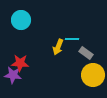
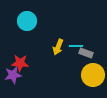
cyan circle: moved 6 px right, 1 px down
cyan line: moved 4 px right, 7 px down
gray rectangle: rotated 16 degrees counterclockwise
purple star: rotated 18 degrees counterclockwise
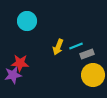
cyan line: rotated 24 degrees counterclockwise
gray rectangle: moved 1 px right, 1 px down; rotated 40 degrees counterclockwise
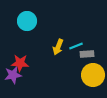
gray rectangle: rotated 16 degrees clockwise
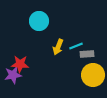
cyan circle: moved 12 px right
red star: moved 1 px down
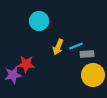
red star: moved 6 px right
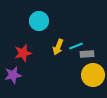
red star: moved 3 px left, 11 px up; rotated 18 degrees counterclockwise
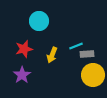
yellow arrow: moved 6 px left, 8 px down
red star: moved 1 px right, 4 px up
purple star: moved 9 px right; rotated 24 degrees counterclockwise
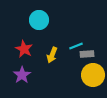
cyan circle: moved 1 px up
red star: rotated 30 degrees counterclockwise
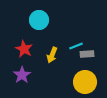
yellow circle: moved 8 px left, 7 px down
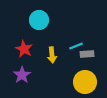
yellow arrow: rotated 28 degrees counterclockwise
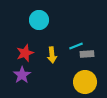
red star: moved 1 px right, 4 px down; rotated 24 degrees clockwise
